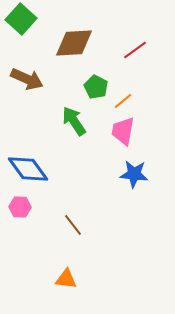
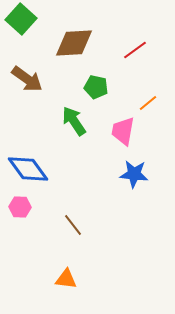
brown arrow: rotated 12 degrees clockwise
green pentagon: rotated 15 degrees counterclockwise
orange line: moved 25 px right, 2 px down
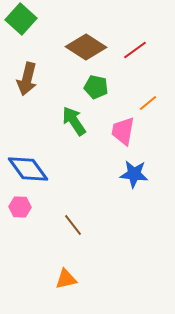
brown diamond: moved 12 px right, 4 px down; rotated 36 degrees clockwise
brown arrow: rotated 68 degrees clockwise
orange triangle: rotated 20 degrees counterclockwise
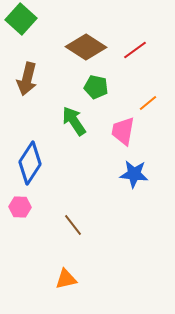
blue diamond: moved 2 px right, 6 px up; rotated 69 degrees clockwise
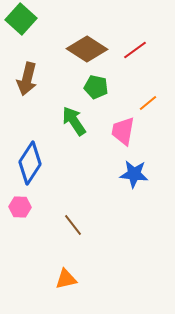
brown diamond: moved 1 px right, 2 px down
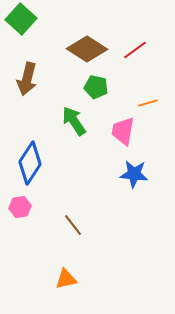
orange line: rotated 24 degrees clockwise
pink hexagon: rotated 10 degrees counterclockwise
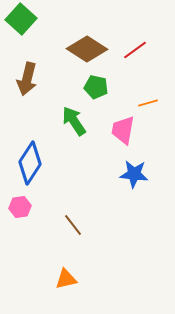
pink trapezoid: moved 1 px up
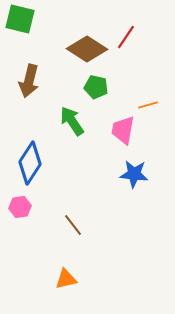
green square: moved 1 px left; rotated 28 degrees counterclockwise
red line: moved 9 px left, 13 px up; rotated 20 degrees counterclockwise
brown arrow: moved 2 px right, 2 px down
orange line: moved 2 px down
green arrow: moved 2 px left
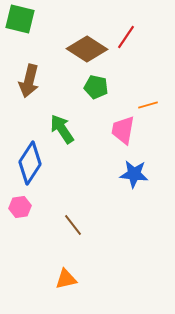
green arrow: moved 10 px left, 8 px down
